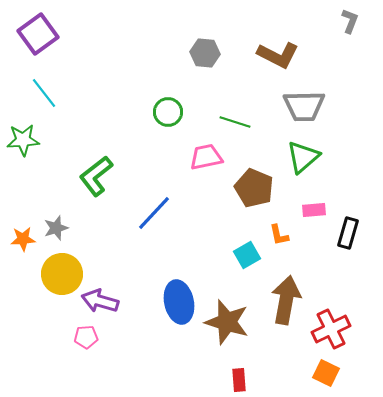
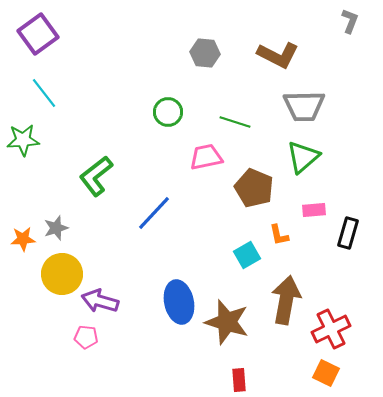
pink pentagon: rotated 10 degrees clockwise
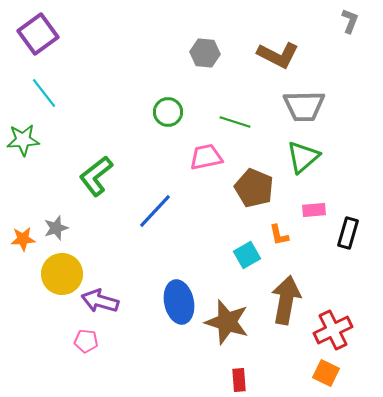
blue line: moved 1 px right, 2 px up
red cross: moved 2 px right, 1 px down
pink pentagon: moved 4 px down
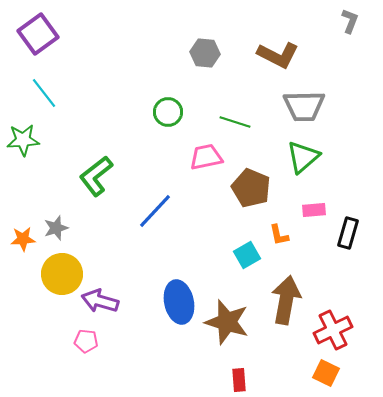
brown pentagon: moved 3 px left
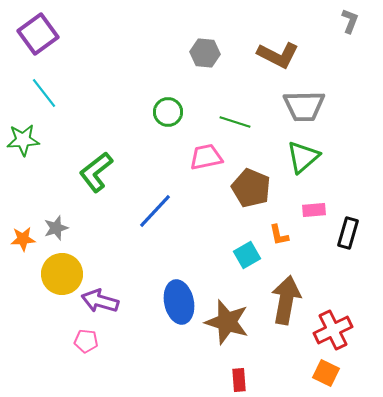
green L-shape: moved 4 px up
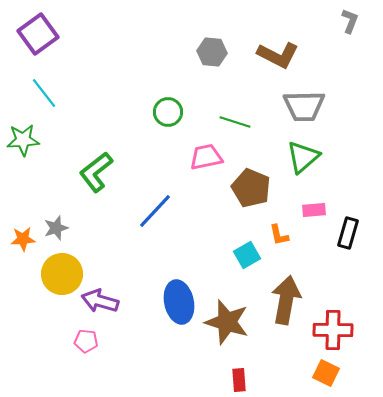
gray hexagon: moved 7 px right, 1 px up
red cross: rotated 27 degrees clockwise
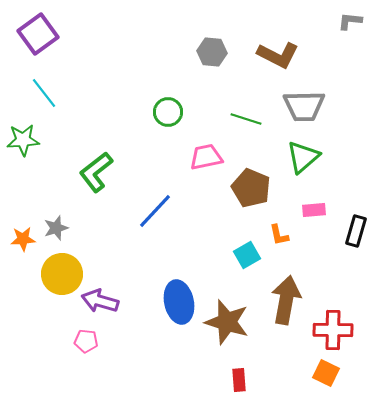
gray L-shape: rotated 105 degrees counterclockwise
green line: moved 11 px right, 3 px up
black rectangle: moved 8 px right, 2 px up
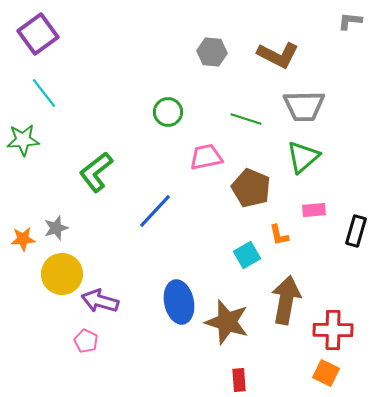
pink pentagon: rotated 20 degrees clockwise
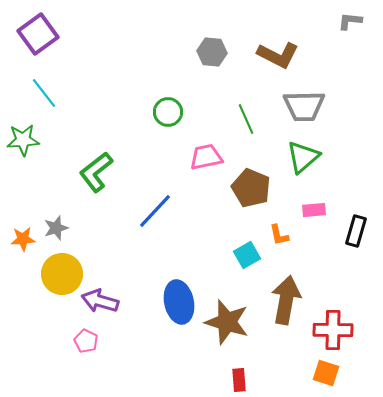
green line: rotated 48 degrees clockwise
orange square: rotated 8 degrees counterclockwise
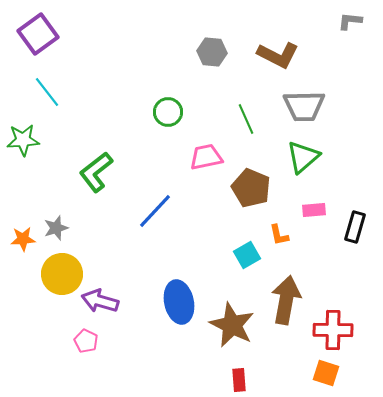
cyan line: moved 3 px right, 1 px up
black rectangle: moved 1 px left, 4 px up
brown star: moved 5 px right, 3 px down; rotated 9 degrees clockwise
